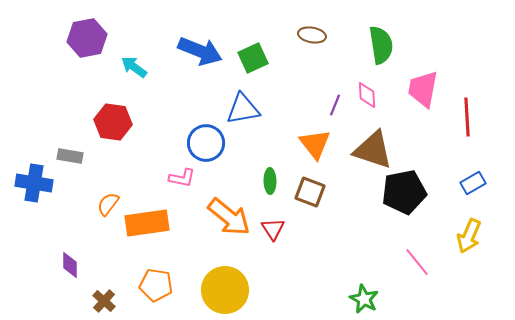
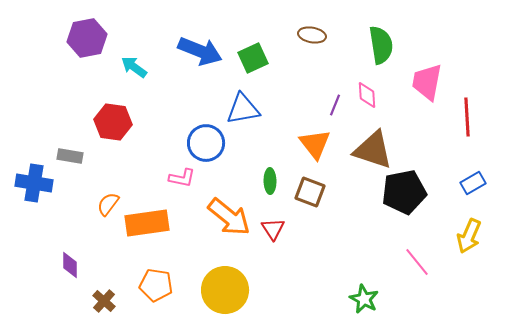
pink trapezoid: moved 4 px right, 7 px up
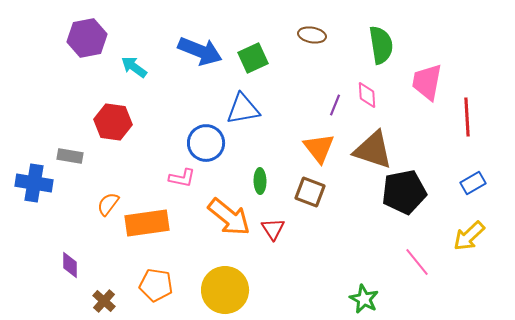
orange triangle: moved 4 px right, 4 px down
green ellipse: moved 10 px left
yellow arrow: rotated 24 degrees clockwise
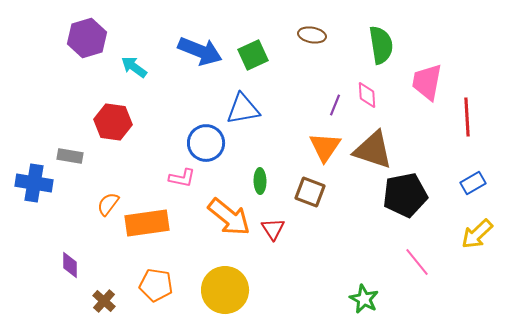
purple hexagon: rotated 6 degrees counterclockwise
green square: moved 3 px up
orange triangle: moved 6 px right, 1 px up; rotated 12 degrees clockwise
black pentagon: moved 1 px right, 3 px down
yellow arrow: moved 8 px right, 2 px up
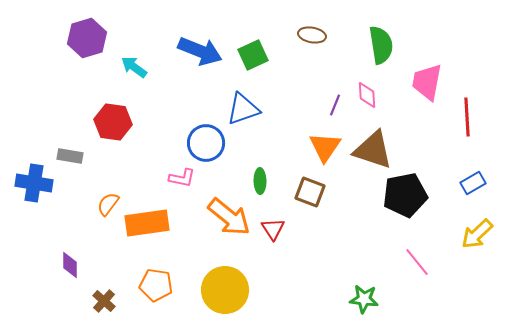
blue triangle: rotated 9 degrees counterclockwise
green star: rotated 20 degrees counterclockwise
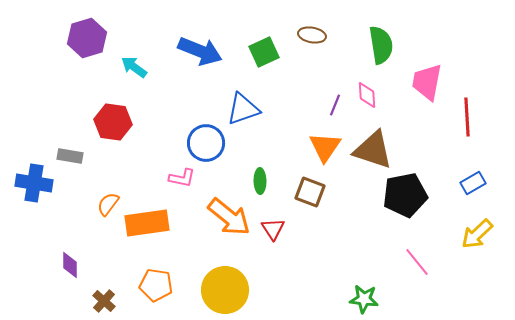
green square: moved 11 px right, 3 px up
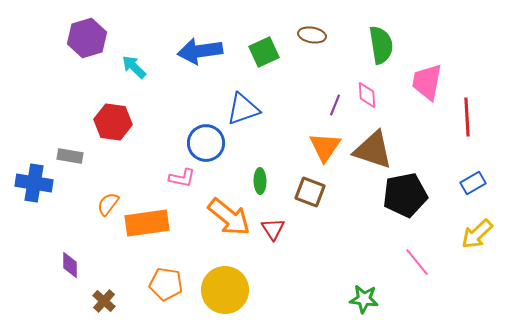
blue arrow: rotated 150 degrees clockwise
cyan arrow: rotated 8 degrees clockwise
orange pentagon: moved 10 px right, 1 px up
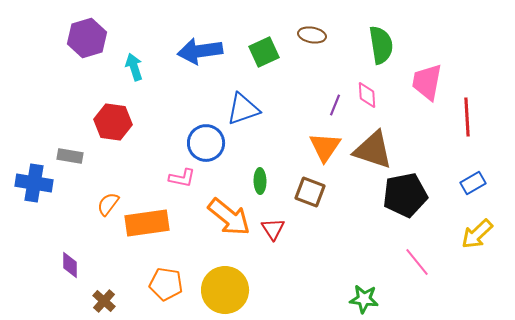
cyan arrow: rotated 28 degrees clockwise
